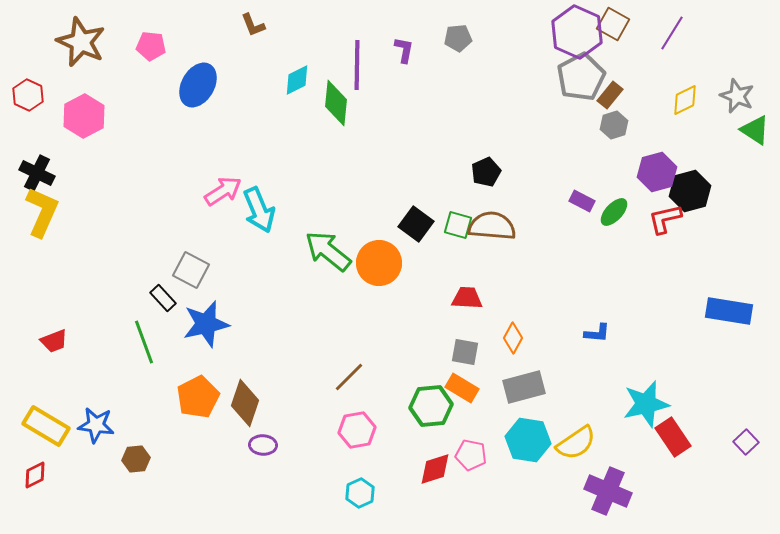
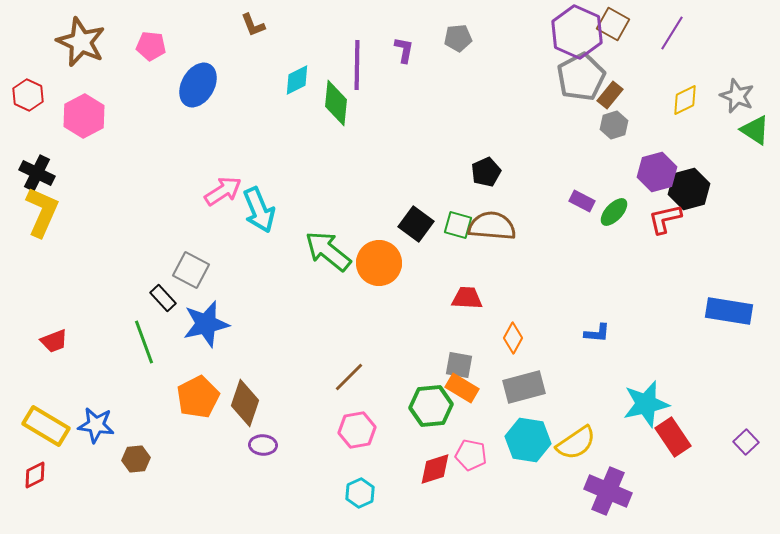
black hexagon at (690, 191): moved 1 px left, 2 px up
gray square at (465, 352): moved 6 px left, 13 px down
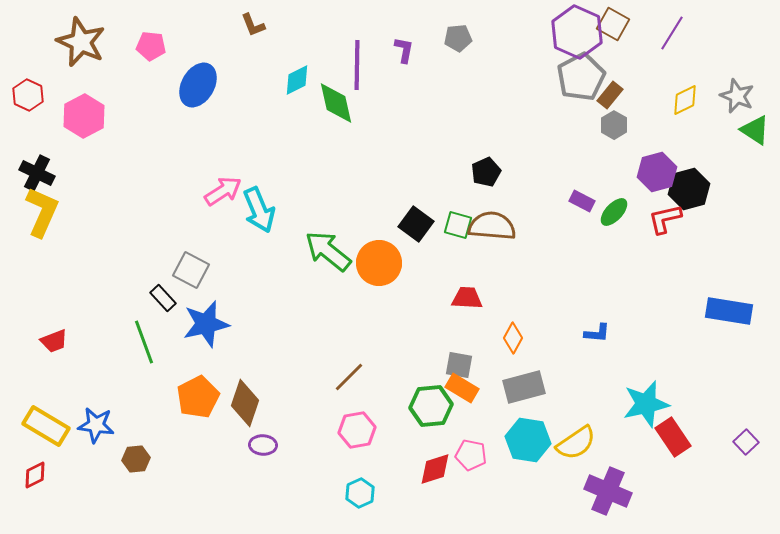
green diamond at (336, 103): rotated 18 degrees counterclockwise
gray hexagon at (614, 125): rotated 12 degrees counterclockwise
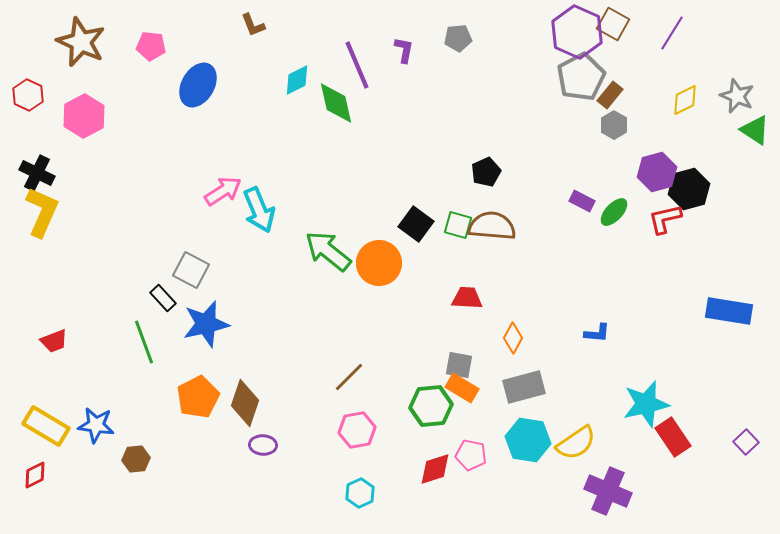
purple line at (357, 65): rotated 24 degrees counterclockwise
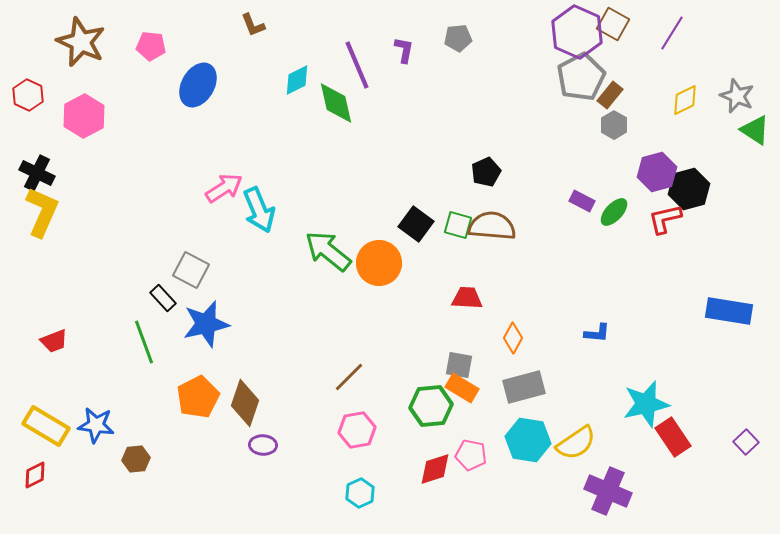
pink arrow at (223, 191): moved 1 px right, 3 px up
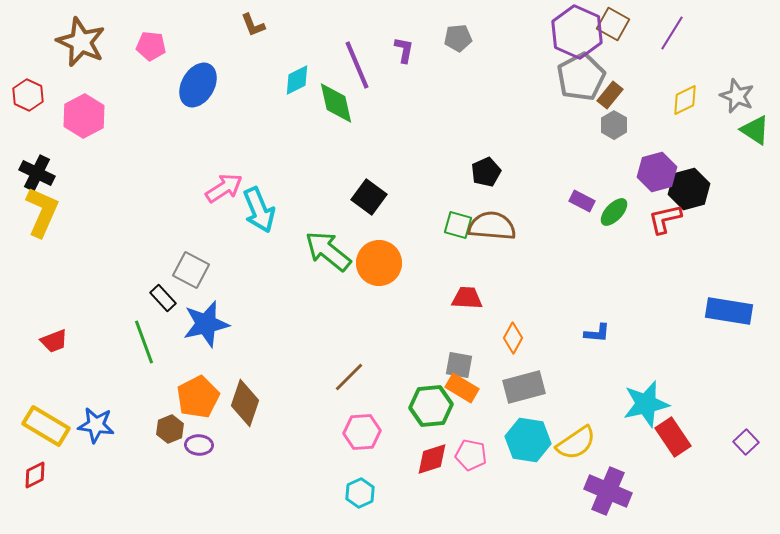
black square at (416, 224): moved 47 px left, 27 px up
pink hexagon at (357, 430): moved 5 px right, 2 px down; rotated 6 degrees clockwise
purple ellipse at (263, 445): moved 64 px left
brown hexagon at (136, 459): moved 34 px right, 30 px up; rotated 16 degrees counterclockwise
red diamond at (435, 469): moved 3 px left, 10 px up
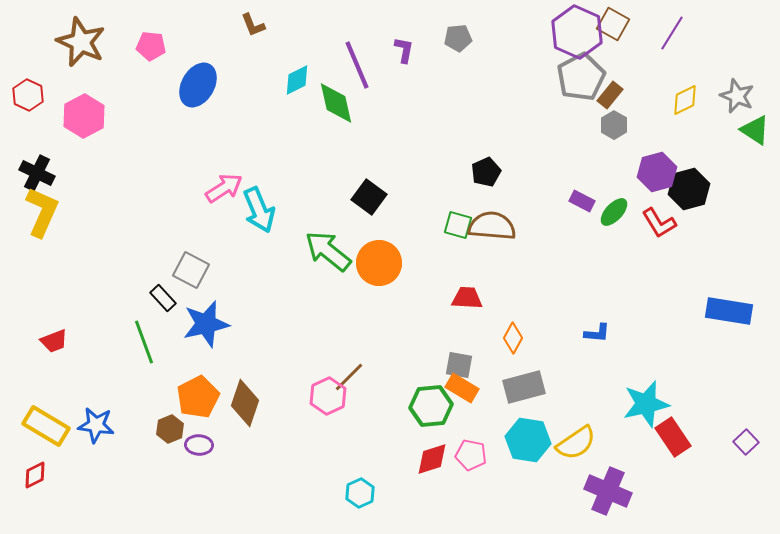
red L-shape at (665, 219): moved 6 px left, 4 px down; rotated 108 degrees counterclockwise
pink hexagon at (362, 432): moved 34 px left, 36 px up; rotated 21 degrees counterclockwise
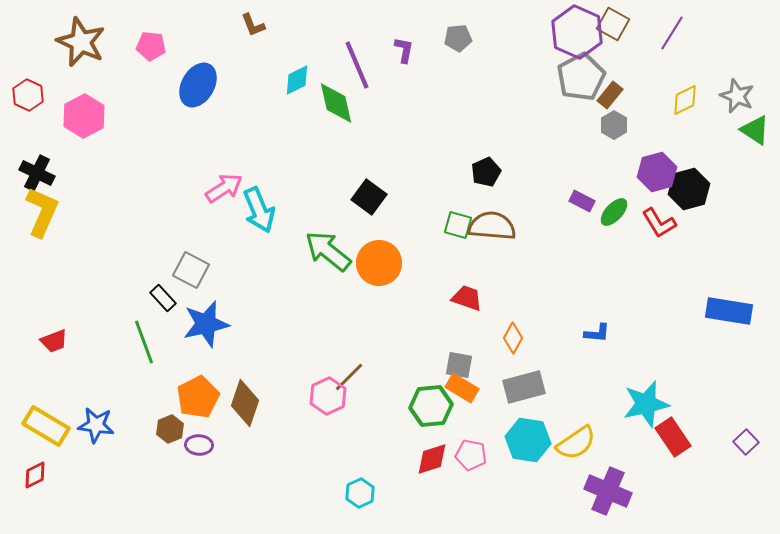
red trapezoid at (467, 298): rotated 16 degrees clockwise
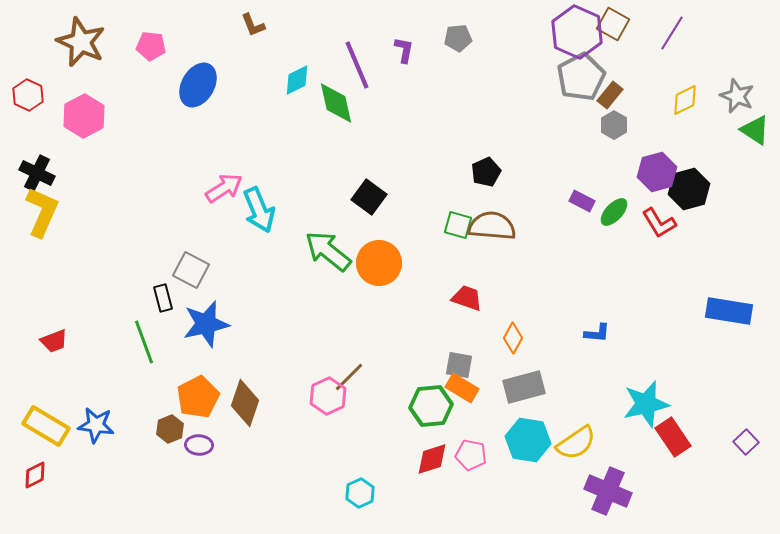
black rectangle at (163, 298): rotated 28 degrees clockwise
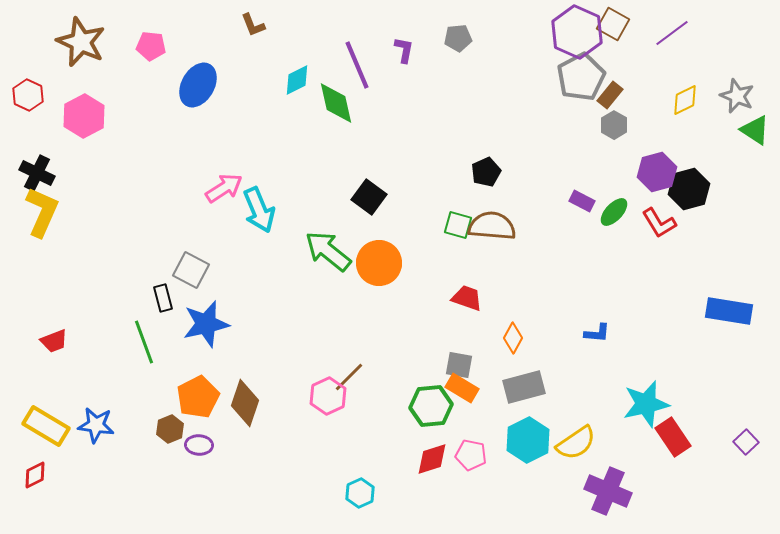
purple line at (672, 33): rotated 21 degrees clockwise
cyan hexagon at (528, 440): rotated 24 degrees clockwise
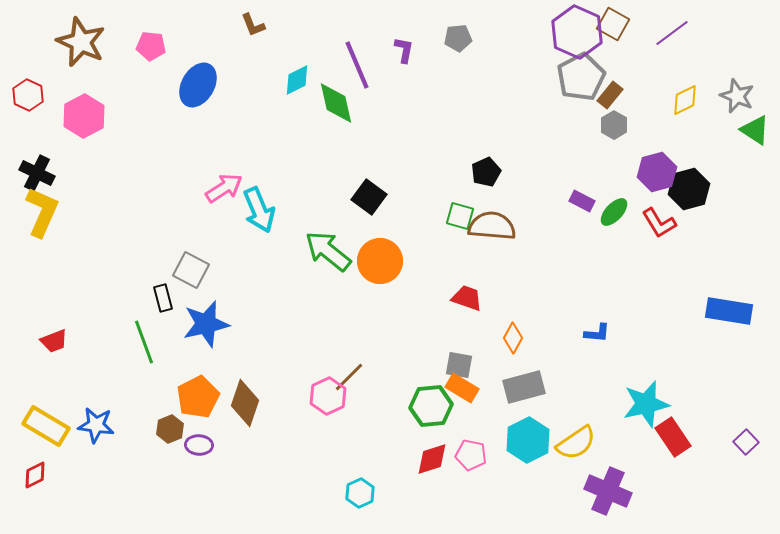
green square at (458, 225): moved 2 px right, 9 px up
orange circle at (379, 263): moved 1 px right, 2 px up
